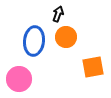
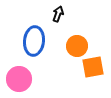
orange circle: moved 11 px right, 9 px down
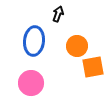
pink circle: moved 12 px right, 4 px down
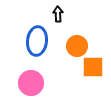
black arrow: rotated 21 degrees counterclockwise
blue ellipse: moved 3 px right
orange square: rotated 10 degrees clockwise
